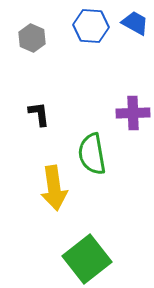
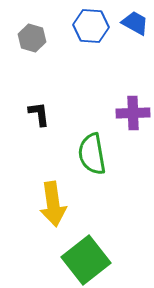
gray hexagon: rotated 8 degrees counterclockwise
yellow arrow: moved 1 px left, 16 px down
green square: moved 1 px left, 1 px down
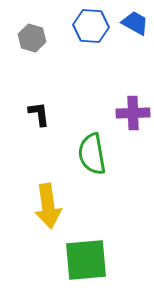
yellow arrow: moved 5 px left, 2 px down
green square: rotated 33 degrees clockwise
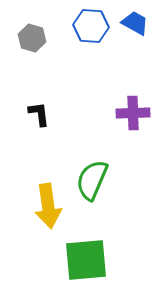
green semicircle: moved 26 px down; rotated 33 degrees clockwise
